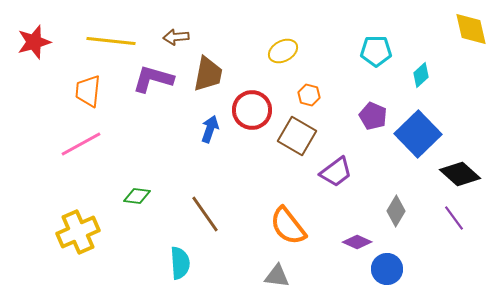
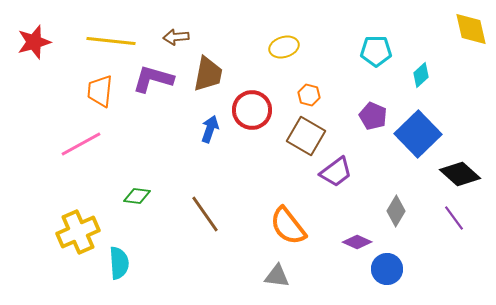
yellow ellipse: moved 1 px right, 4 px up; rotated 12 degrees clockwise
orange trapezoid: moved 12 px right
brown square: moved 9 px right
cyan semicircle: moved 61 px left
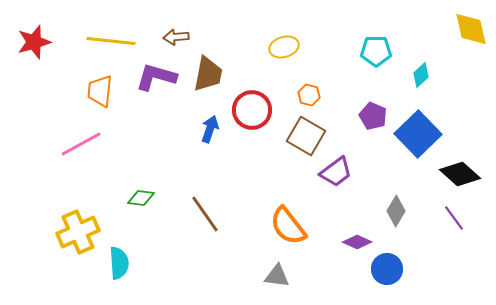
purple L-shape: moved 3 px right, 2 px up
green diamond: moved 4 px right, 2 px down
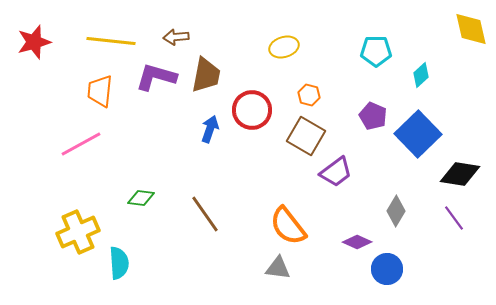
brown trapezoid: moved 2 px left, 1 px down
black diamond: rotated 33 degrees counterclockwise
gray triangle: moved 1 px right, 8 px up
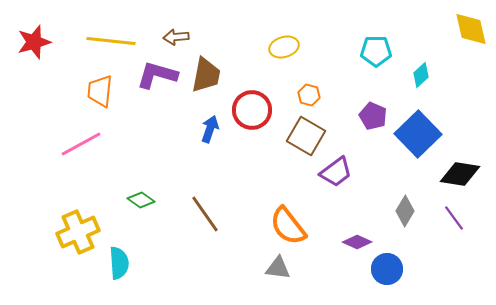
purple L-shape: moved 1 px right, 2 px up
green diamond: moved 2 px down; rotated 28 degrees clockwise
gray diamond: moved 9 px right
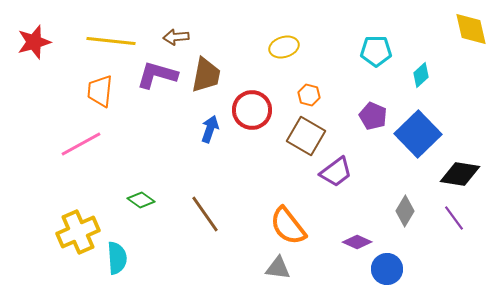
cyan semicircle: moved 2 px left, 5 px up
